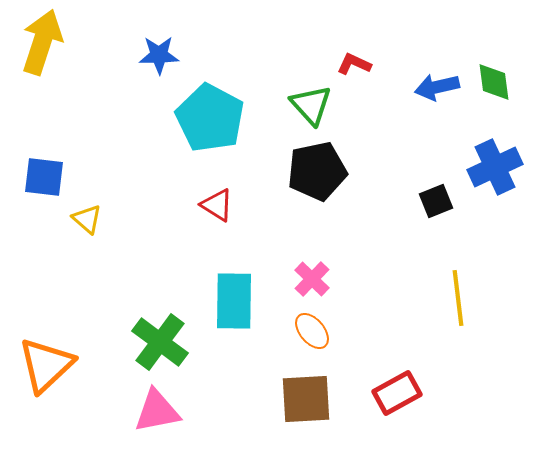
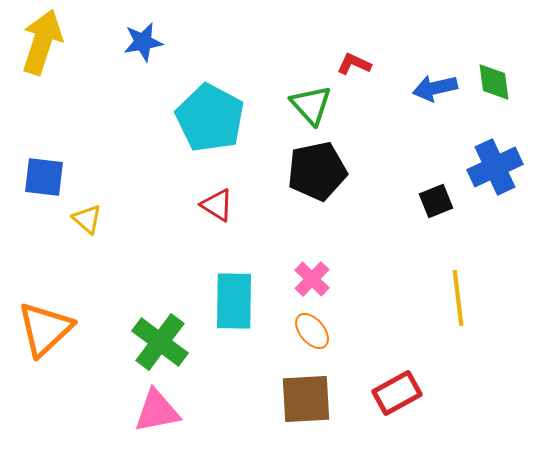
blue star: moved 16 px left, 13 px up; rotated 9 degrees counterclockwise
blue arrow: moved 2 px left, 1 px down
orange triangle: moved 1 px left, 36 px up
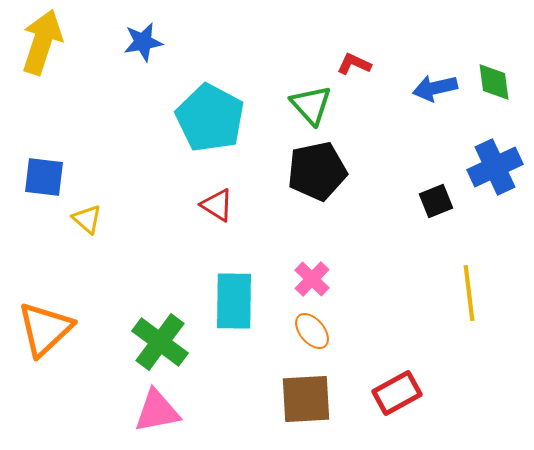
yellow line: moved 11 px right, 5 px up
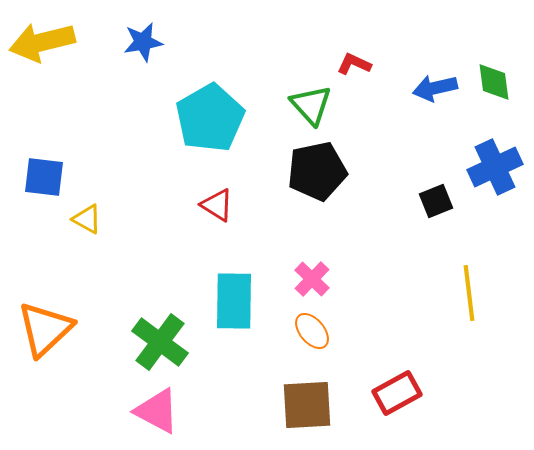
yellow arrow: rotated 122 degrees counterclockwise
cyan pentagon: rotated 14 degrees clockwise
yellow triangle: rotated 12 degrees counterclockwise
brown square: moved 1 px right, 6 px down
pink triangle: rotated 39 degrees clockwise
